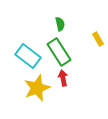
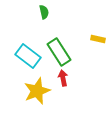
green semicircle: moved 16 px left, 12 px up
yellow rectangle: rotated 48 degrees counterclockwise
yellow star: moved 3 px down
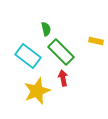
green semicircle: moved 2 px right, 17 px down
yellow rectangle: moved 2 px left, 2 px down
green rectangle: moved 2 px right; rotated 12 degrees counterclockwise
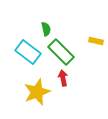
cyan rectangle: moved 4 px up
yellow star: moved 1 px down
